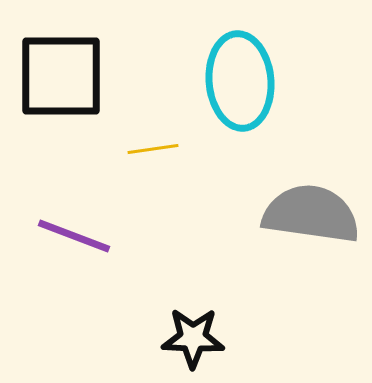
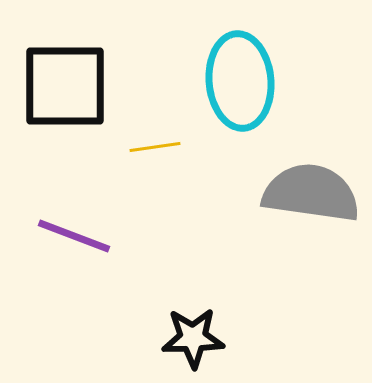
black square: moved 4 px right, 10 px down
yellow line: moved 2 px right, 2 px up
gray semicircle: moved 21 px up
black star: rotated 4 degrees counterclockwise
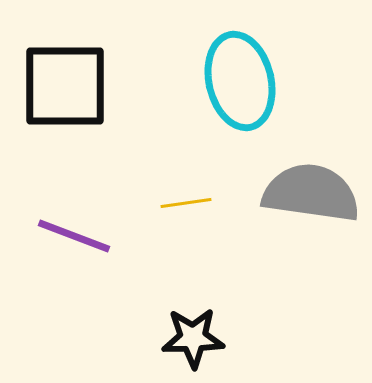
cyan ellipse: rotated 8 degrees counterclockwise
yellow line: moved 31 px right, 56 px down
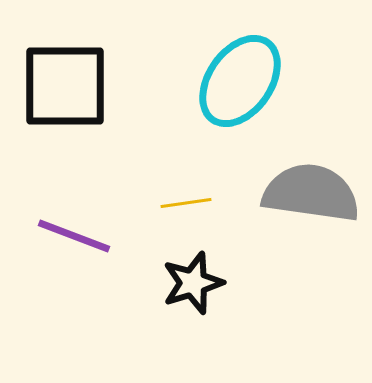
cyan ellipse: rotated 48 degrees clockwise
black star: moved 55 px up; rotated 16 degrees counterclockwise
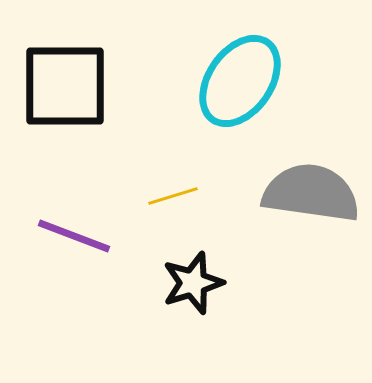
yellow line: moved 13 px left, 7 px up; rotated 9 degrees counterclockwise
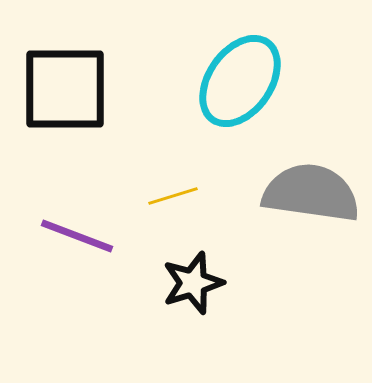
black square: moved 3 px down
purple line: moved 3 px right
